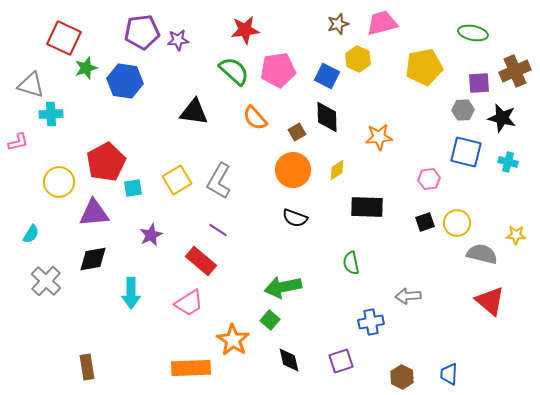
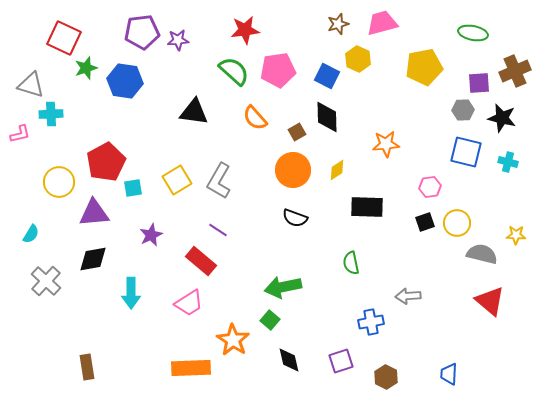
orange star at (379, 137): moved 7 px right, 7 px down
pink L-shape at (18, 142): moved 2 px right, 8 px up
pink hexagon at (429, 179): moved 1 px right, 8 px down
brown hexagon at (402, 377): moved 16 px left
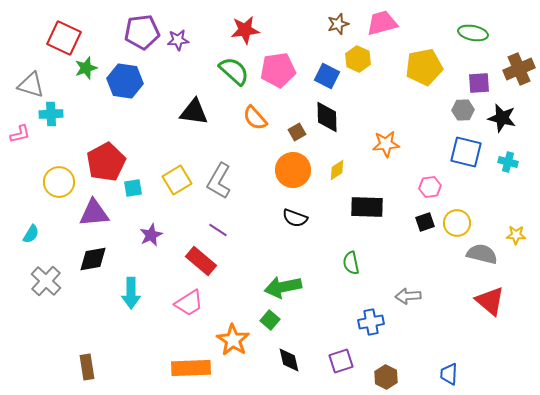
brown cross at (515, 71): moved 4 px right, 2 px up
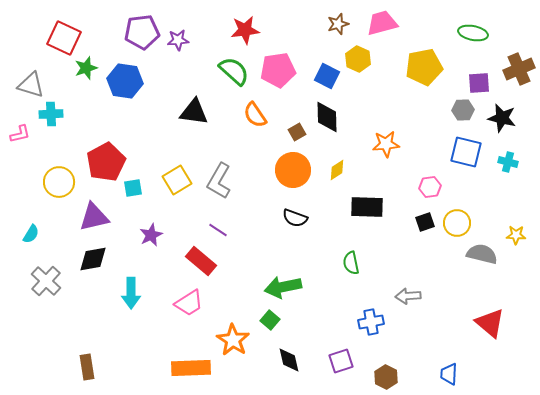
orange semicircle at (255, 118): moved 3 px up; rotated 8 degrees clockwise
purple triangle at (94, 213): moved 4 px down; rotated 8 degrees counterclockwise
red triangle at (490, 301): moved 22 px down
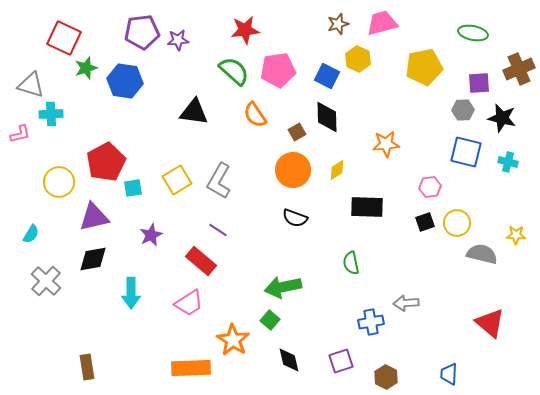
gray arrow at (408, 296): moved 2 px left, 7 px down
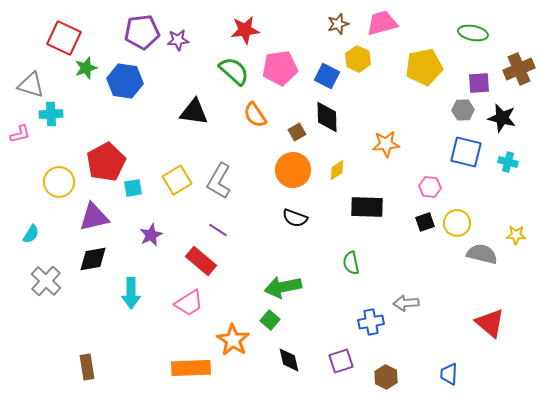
pink pentagon at (278, 70): moved 2 px right, 2 px up
pink hexagon at (430, 187): rotated 15 degrees clockwise
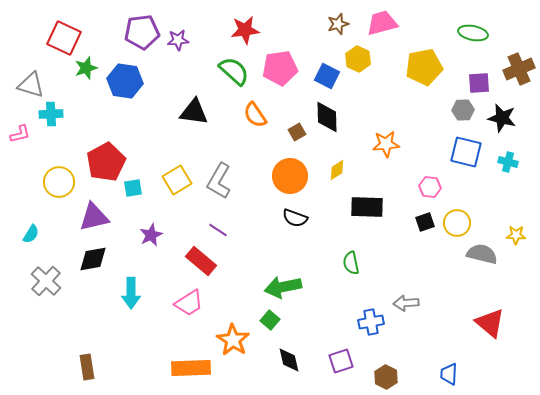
orange circle at (293, 170): moved 3 px left, 6 px down
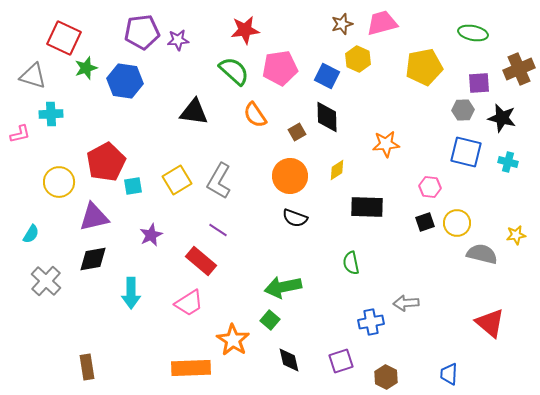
brown star at (338, 24): moved 4 px right
gray triangle at (31, 85): moved 2 px right, 9 px up
cyan square at (133, 188): moved 2 px up
yellow star at (516, 235): rotated 12 degrees counterclockwise
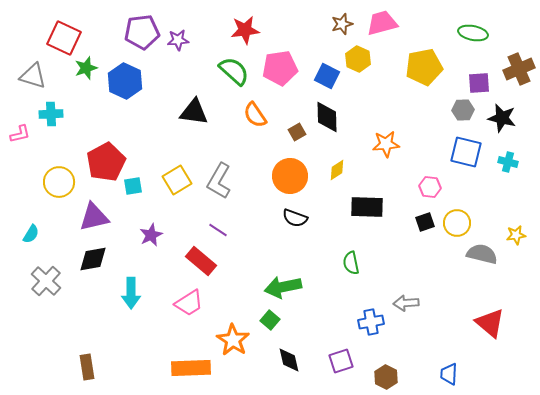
blue hexagon at (125, 81): rotated 16 degrees clockwise
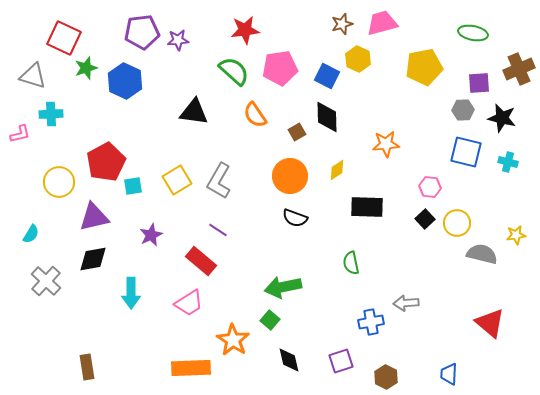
black square at (425, 222): moved 3 px up; rotated 24 degrees counterclockwise
